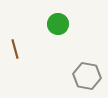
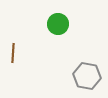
brown line: moved 2 px left, 4 px down; rotated 18 degrees clockwise
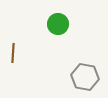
gray hexagon: moved 2 px left, 1 px down
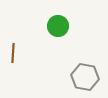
green circle: moved 2 px down
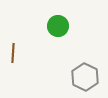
gray hexagon: rotated 16 degrees clockwise
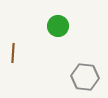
gray hexagon: rotated 20 degrees counterclockwise
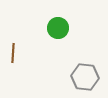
green circle: moved 2 px down
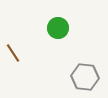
brown line: rotated 36 degrees counterclockwise
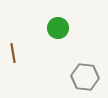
brown line: rotated 24 degrees clockwise
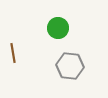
gray hexagon: moved 15 px left, 11 px up
